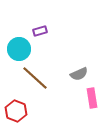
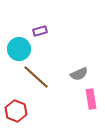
brown line: moved 1 px right, 1 px up
pink rectangle: moved 1 px left, 1 px down
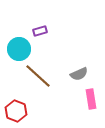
brown line: moved 2 px right, 1 px up
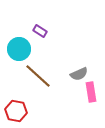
purple rectangle: rotated 48 degrees clockwise
pink rectangle: moved 7 px up
red hexagon: rotated 10 degrees counterclockwise
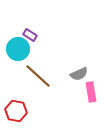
purple rectangle: moved 10 px left, 4 px down
cyan circle: moved 1 px left
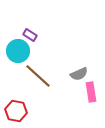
cyan circle: moved 2 px down
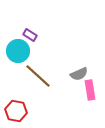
pink rectangle: moved 1 px left, 2 px up
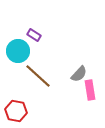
purple rectangle: moved 4 px right
gray semicircle: rotated 24 degrees counterclockwise
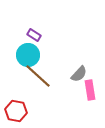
cyan circle: moved 10 px right, 4 px down
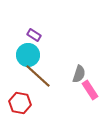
gray semicircle: rotated 24 degrees counterclockwise
pink rectangle: rotated 24 degrees counterclockwise
red hexagon: moved 4 px right, 8 px up
